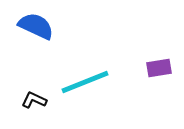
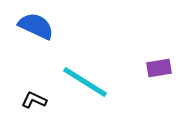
cyan line: rotated 54 degrees clockwise
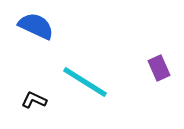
purple rectangle: rotated 75 degrees clockwise
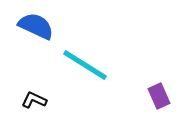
purple rectangle: moved 28 px down
cyan line: moved 17 px up
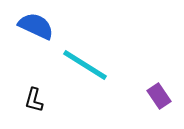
purple rectangle: rotated 10 degrees counterclockwise
black L-shape: rotated 100 degrees counterclockwise
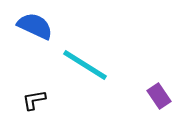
blue semicircle: moved 1 px left
black L-shape: rotated 65 degrees clockwise
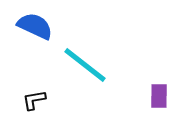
cyan line: rotated 6 degrees clockwise
purple rectangle: rotated 35 degrees clockwise
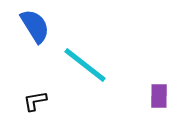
blue semicircle: rotated 33 degrees clockwise
black L-shape: moved 1 px right, 1 px down
